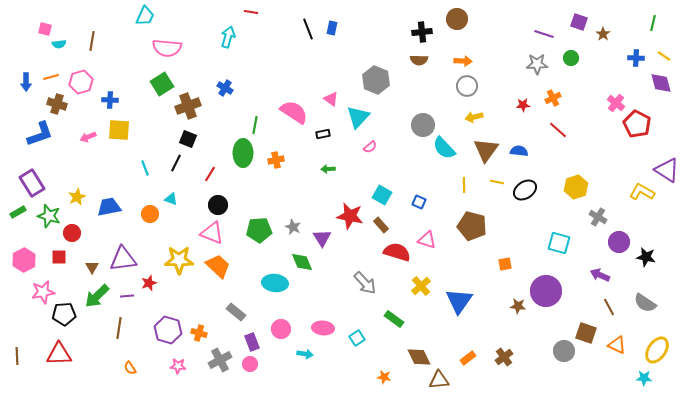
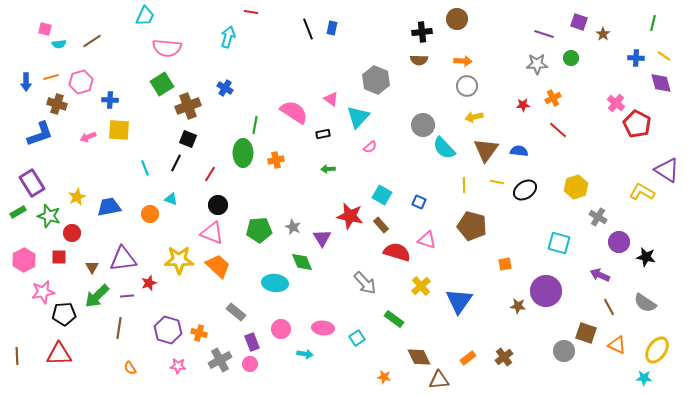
brown line at (92, 41): rotated 48 degrees clockwise
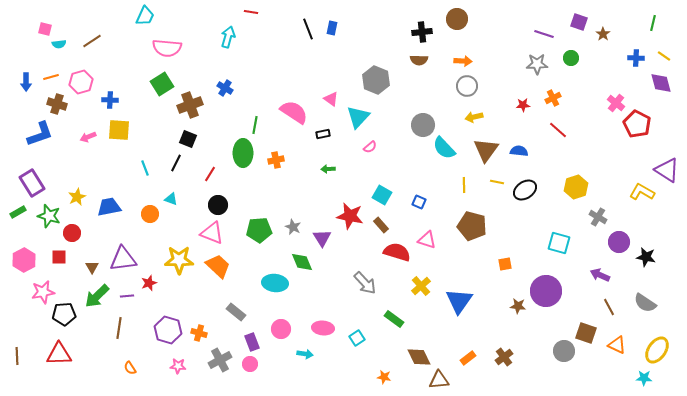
brown cross at (188, 106): moved 2 px right, 1 px up
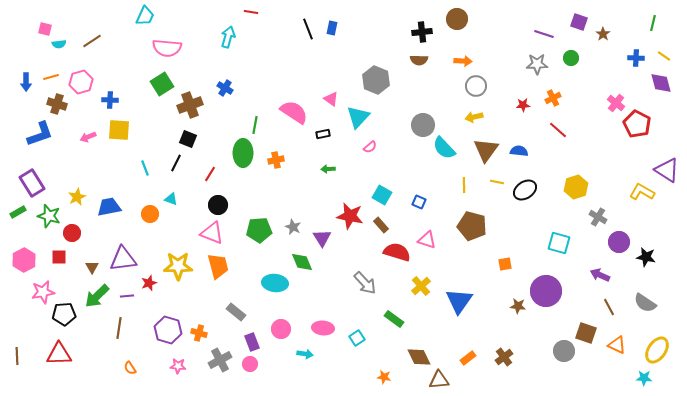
gray circle at (467, 86): moved 9 px right
yellow star at (179, 260): moved 1 px left, 6 px down
orange trapezoid at (218, 266): rotated 32 degrees clockwise
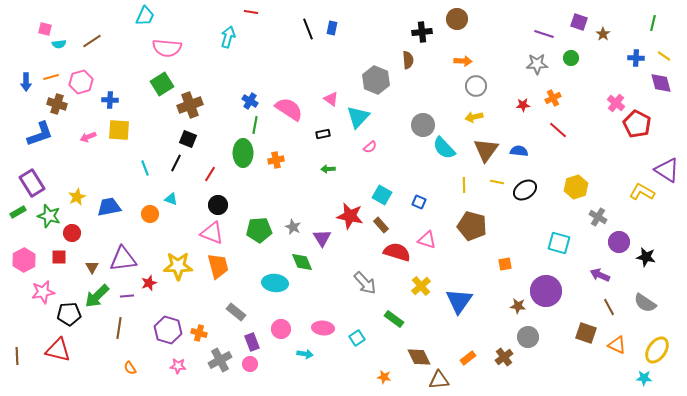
brown semicircle at (419, 60): moved 11 px left; rotated 96 degrees counterclockwise
blue cross at (225, 88): moved 25 px right, 13 px down
pink semicircle at (294, 112): moved 5 px left, 3 px up
black pentagon at (64, 314): moved 5 px right
gray circle at (564, 351): moved 36 px left, 14 px up
red triangle at (59, 354): moved 1 px left, 4 px up; rotated 16 degrees clockwise
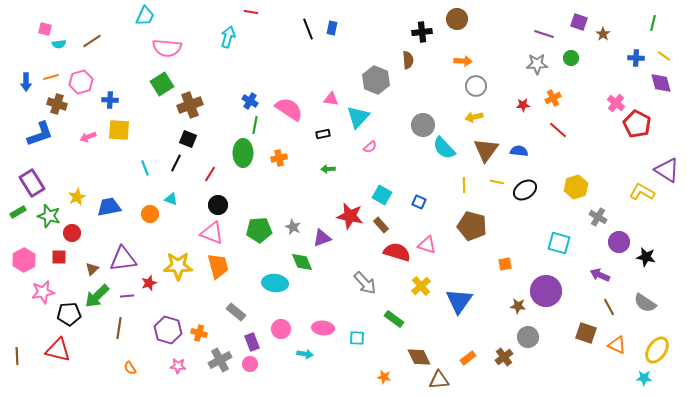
pink triangle at (331, 99): rotated 28 degrees counterclockwise
orange cross at (276, 160): moved 3 px right, 2 px up
purple triangle at (322, 238): rotated 42 degrees clockwise
pink triangle at (427, 240): moved 5 px down
brown triangle at (92, 267): moved 2 px down; rotated 16 degrees clockwise
cyan square at (357, 338): rotated 35 degrees clockwise
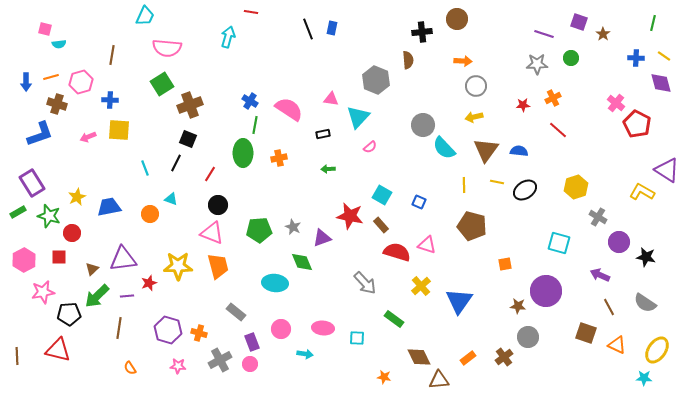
brown line at (92, 41): moved 20 px right, 14 px down; rotated 48 degrees counterclockwise
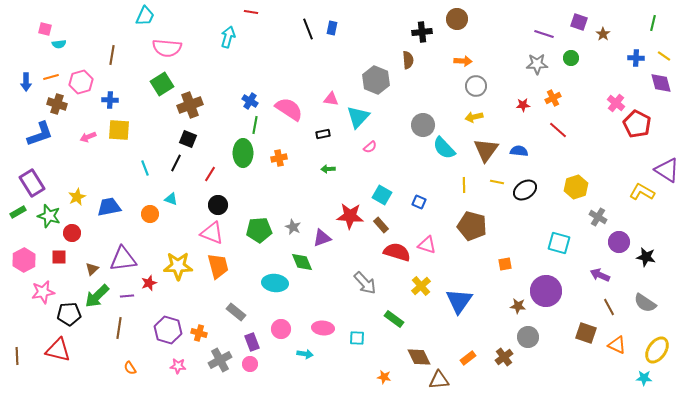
red star at (350, 216): rotated 8 degrees counterclockwise
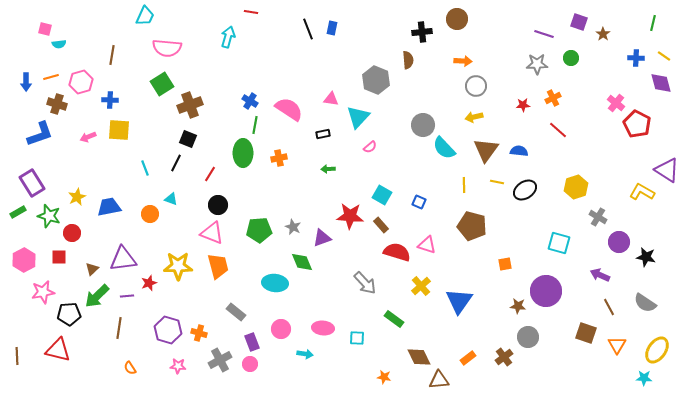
orange triangle at (617, 345): rotated 36 degrees clockwise
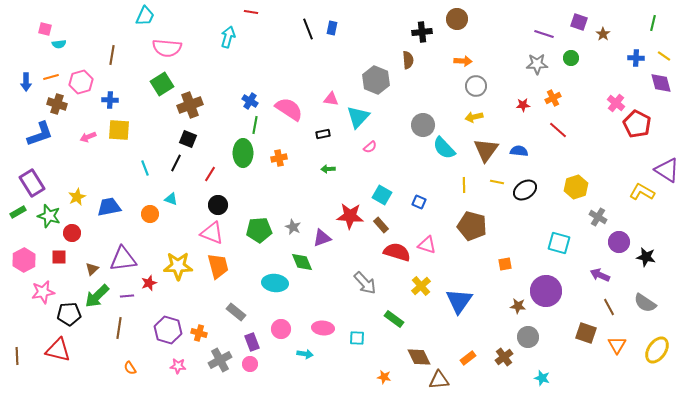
cyan star at (644, 378): moved 102 px left; rotated 14 degrees clockwise
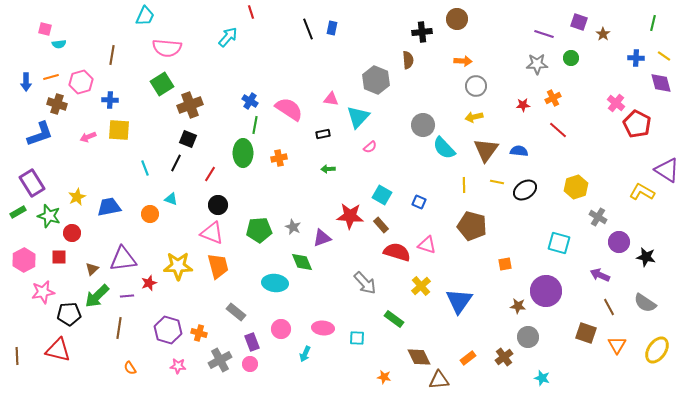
red line at (251, 12): rotated 64 degrees clockwise
cyan arrow at (228, 37): rotated 25 degrees clockwise
cyan arrow at (305, 354): rotated 105 degrees clockwise
